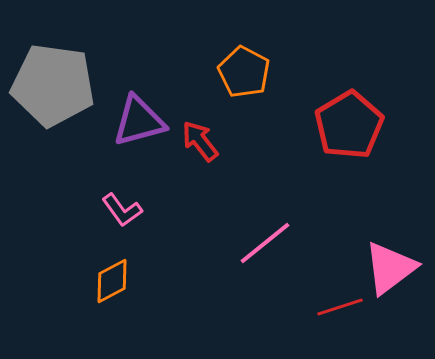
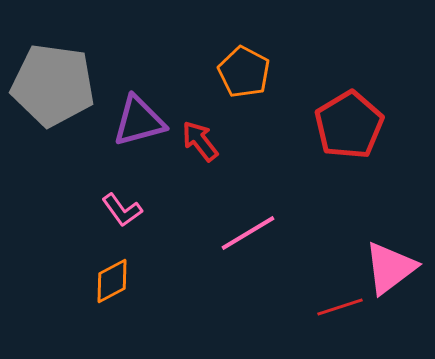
pink line: moved 17 px left, 10 px up; rotated 8 degrees clockwise
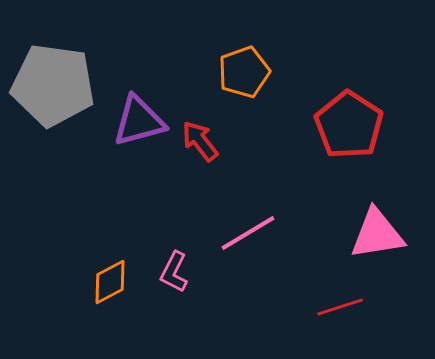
orange pentagon: rotated 24 degrees clockwise
red pentagon: rotated 8 degrees counterclockwise
pink L-shape: moved 52 px right, 62 px down; rotated 63 degrees clockwise
pink triangle: moved 13 px left, 34 px up; rotated 28 degrees clockwise
orange diamond: moved 2 px left, 1 px down
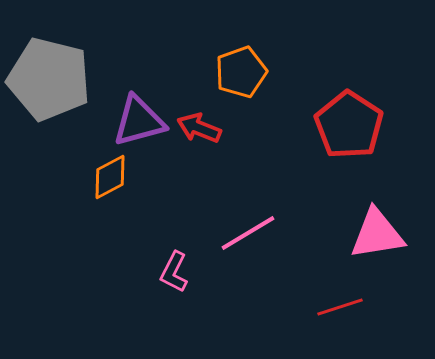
orange pentagon: moved 3 px left
gray pentagon: moved 4 px left, 6 px up; rotated 6 degrees clockwise
red arrow: moved 1 px left, 13 px up; rotated 30 degrees counterclockwise
orange diamond: moved 105 px up
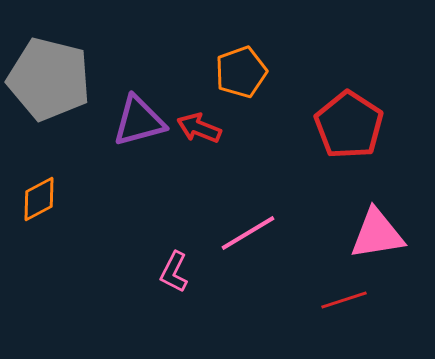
orange diamond: moved 71 px left, 22 px down
red line: moved 4 px right, 7 px up
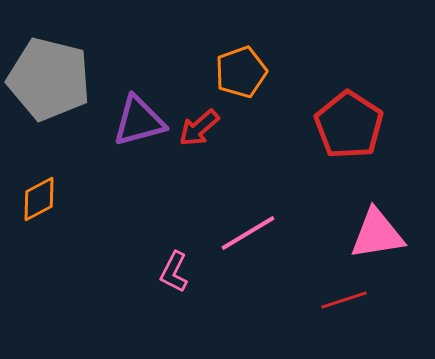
red arrow: rotated 63 degrees counterclockwise
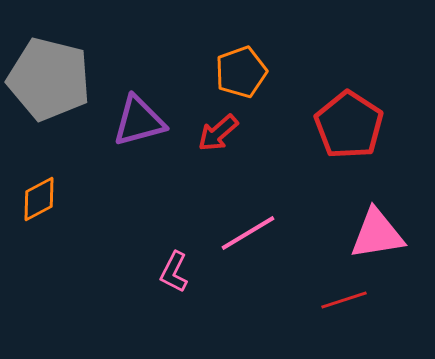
red arrow: moved 19 px right, 5 px down
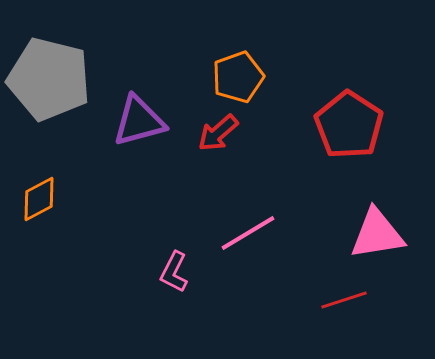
orange pentagon: moved 3 px left, 5 px down
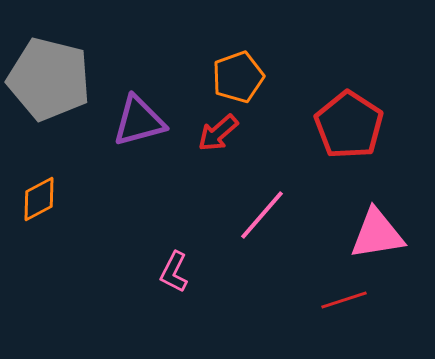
pink line: moved 14 px right, 18 px up; rotated 18 degrees counterclockwise
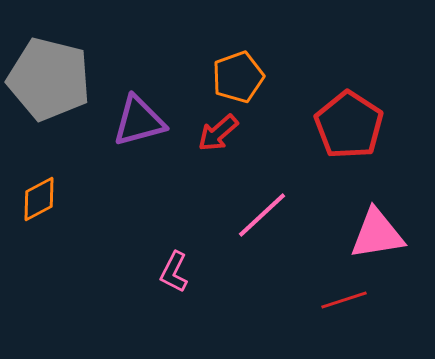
pink line: rotated 6 degrees clockwise
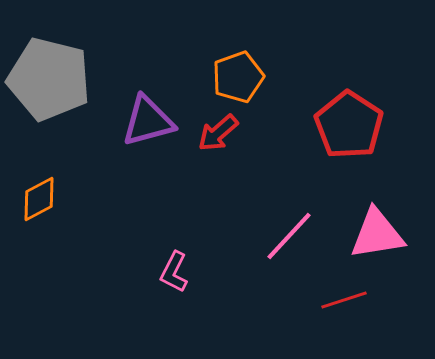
purple triangle: moved 9 px right
pink line: moved 27 px right, 21 px down; rotated 4 degrees counterclockwise
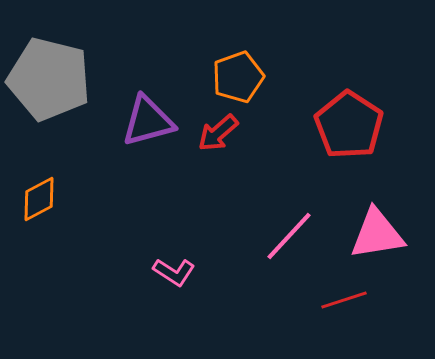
pink L-shape: rotated 84 degrees counterclockwise
